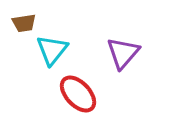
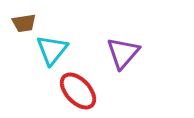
red ellipse: moved 3 px up
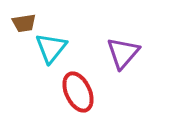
cyan triangle: moved 1 px left, 2 px up
red ellipse: moved 1 px down; rotated 18 degrees clockwise
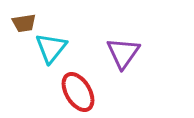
purple triangle: rotated 6 degrees counterclockwise
red ellipse: rotated 6 degrees counterclockwise
